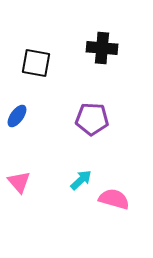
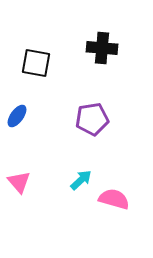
purple pentagon: rotated 12 degrees counterclockwise
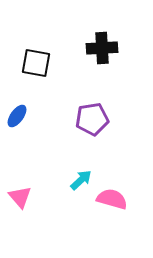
black cross: rotated 8 degrees counterclockwise
pink triangle: moved 1 px right, 15 px down
pink semicircle: moved 2 px left
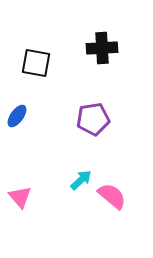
purple pentagon: moved 1 px right
pink semicircle: moved 3 px up; rotated 24 degrees clockwise
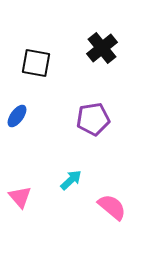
black cross: rotated 36 degrees counterclockwise
cyan arrow: moved 10 px left
pink semicircle: moved 11 px down
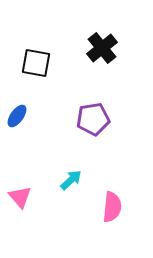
pink semicircle: rotated 56 degrees clockwise
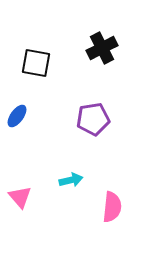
black cross: rotated 12 degrees clockwise
cyan arrow: rotated 30 degrees clockwise
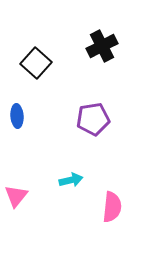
black cross: moved 2 px up
black square: rotated 32 degrees clockwise
blue ellipse: rotated 40 degrees counterclockwise
pink triangle: moved 4 px left, 1 px up; rotated 20 degrees clockwise
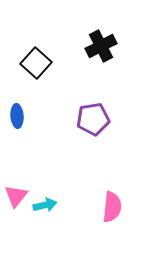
black cross: moved 1 px left
cyan arrow: moved 26 px left, 25 px down
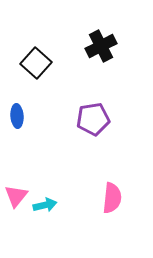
pink semicircle: moved 9 px up
